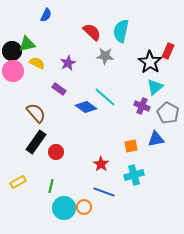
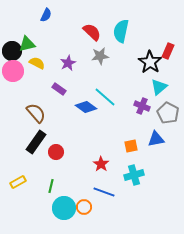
gray star: moved 5 px left; rotated 12 degrees counterclockwise
cyan triangle: moved 4 px right
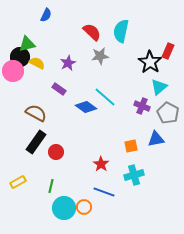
black circle: moved 8 px right, 6 px down
brown semicircle: rotated 20 degrees counterclockwise
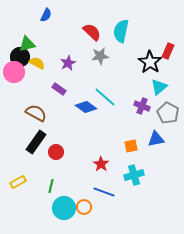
pink circle: moved 1 px right, 1 px down
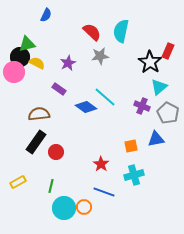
brown semicircle: moved 3 px right, 1 px down; rotated 35 degrees counterclockwise
